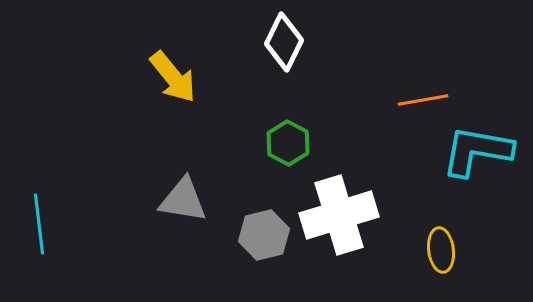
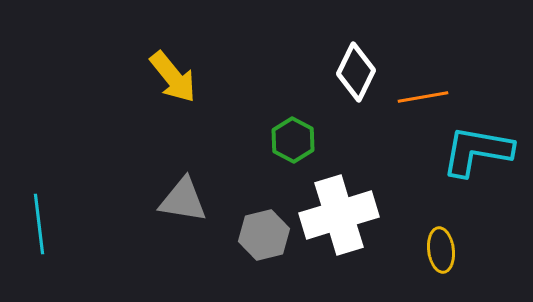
white diamond: moved 72 px right, 30 px down
orange line: moved 3 px up
green hexagon: moved 5 px right, 3 px up
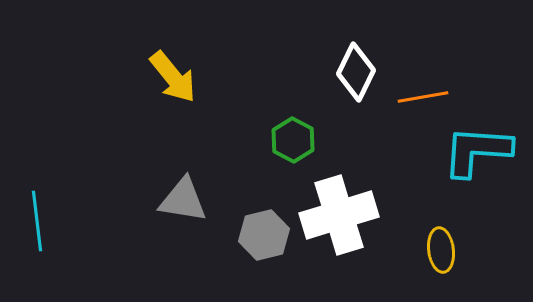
cyan L-shape: rotated 6 degrees counterclockwise
cyan line: moved 2 px left, 3 px up
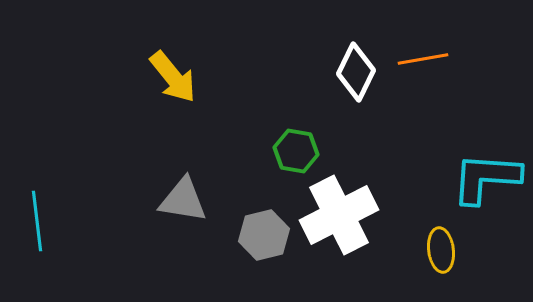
orange line: moved 38 px up
green hexagon: moved 3 px right, 11 px down; rotated 18 degrees counterclockwise
cyan L-shape: moved 9 px right, 27 px down
white cross: rotated 10 degrees counterclockwise
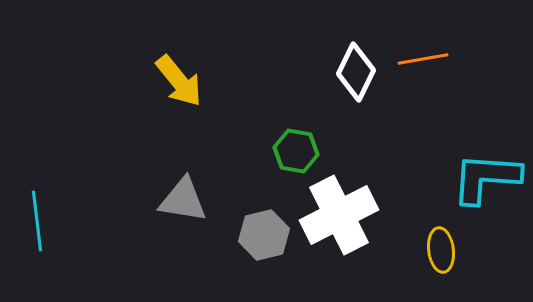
yellow arrow: moved 6 px right, 4 px down
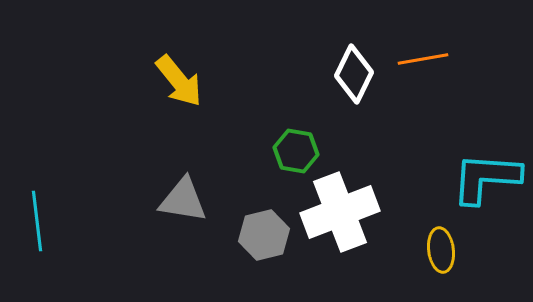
white diamond: moved 2 px left, 2 px down
white cross: moved 1 px right, 3 px up; rotated 6 degrees clockwise
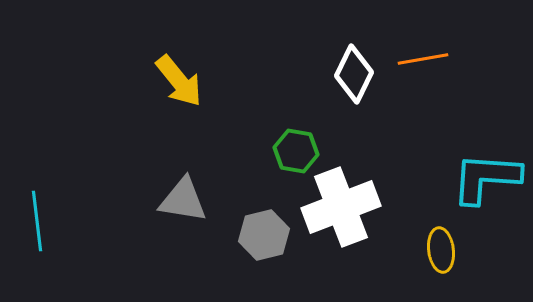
white cross: moved 1 px right, 5 px up
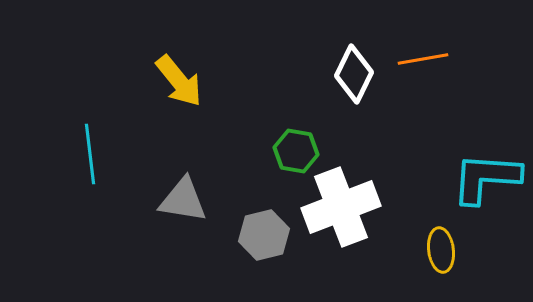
cyan line: moved 53 px right, 67 px up
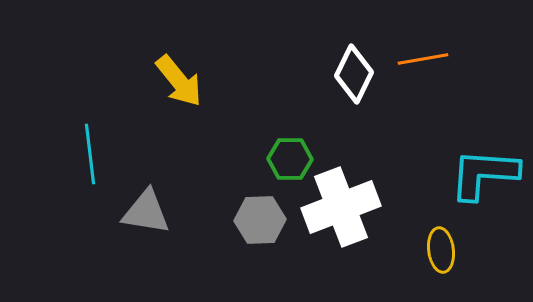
green hexagon: moved 6 px left, 8 px down; rotated 9 degrees counterclockwise
cyan L-shape: moved 2 px left, 4 px up
gray triangle: moved 37 px left, 12 px down
gray hexagon: moved 4 px left, 15 px up; rotated 12 degrees clockwise
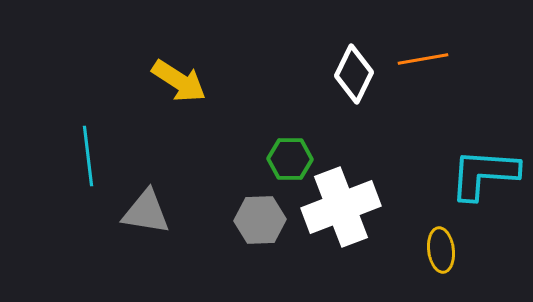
yellow arrow: rotated 18 degrees counterclockwise
cyan line: moved 2 px left, 2 px down
